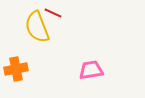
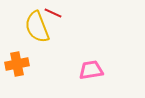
orange cross: moved 1 px right, 5 px up
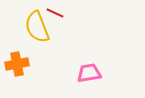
red line: moved 2 px right
pink trapezoid: moved 2 px left, 3 px down
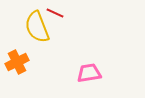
orange cross: moved 2 px up; rotated 15 degrees counterclockwise
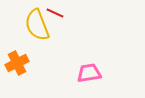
yellow semicircle: moved 2 px up
orange cross: moved 1 px down
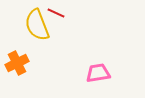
red line: moved 1 px right
pink trapezoid: moved 9 px right
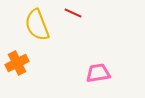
red line: moved 17 px right
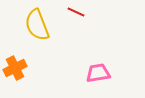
red line: moved 3 px right, 1 px up
orange cross: moved 2 px left, 5 px down
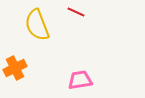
pink trapezoid: moved 18 px left, 7 px down
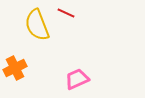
red line: moved 10 px left, 1 px down
pink trapezoid: moved 3 px left, 1 px up; rotated 15 degrees counterclockwise
